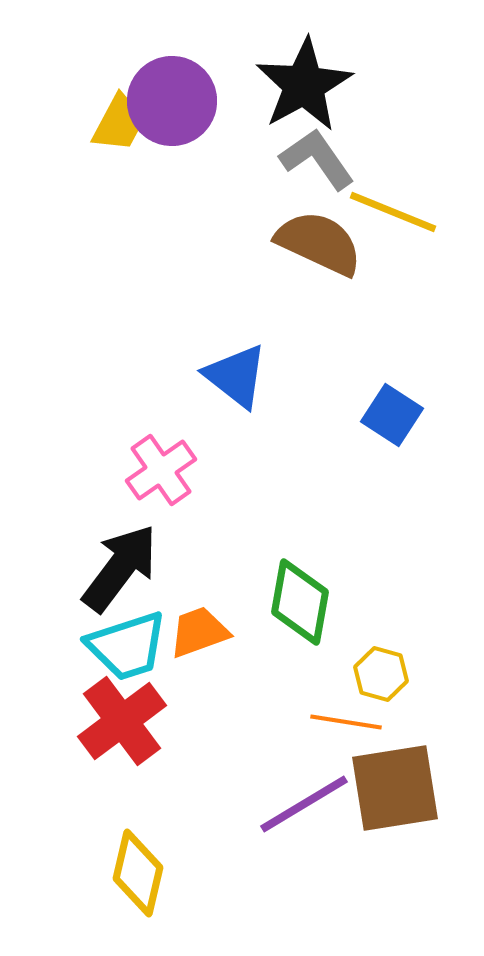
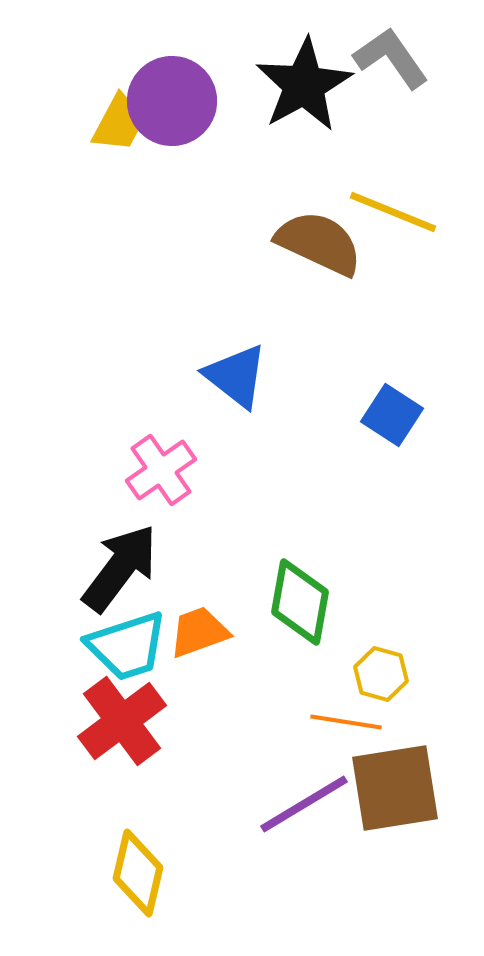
gray L-shape: moved 74 px right, 101 px up
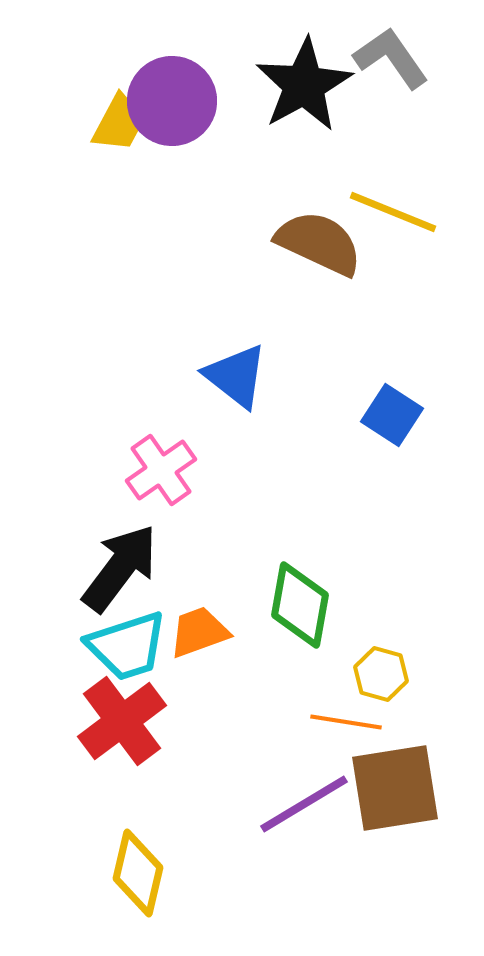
green diamond: moved 3 px down
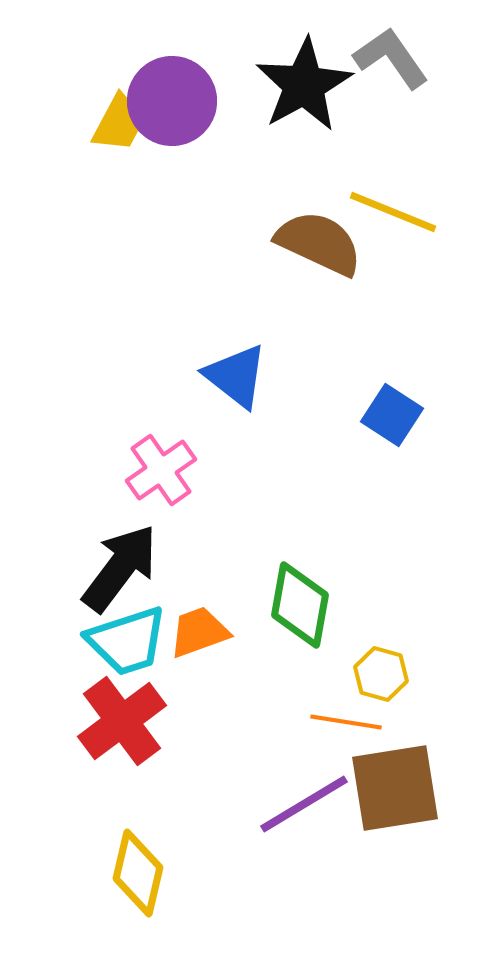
cyan trapezoid: moved 5 px up
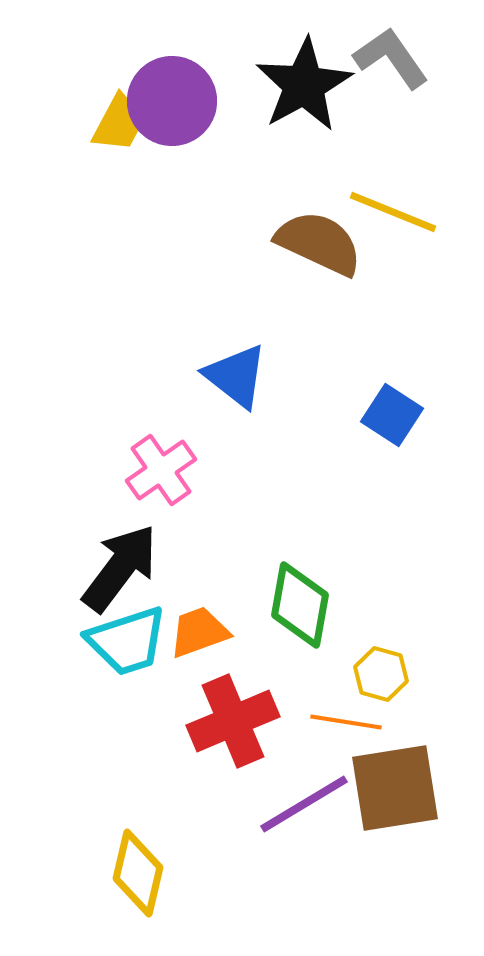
red cross: moved 111 px right; rotated 14 degrees clockwise
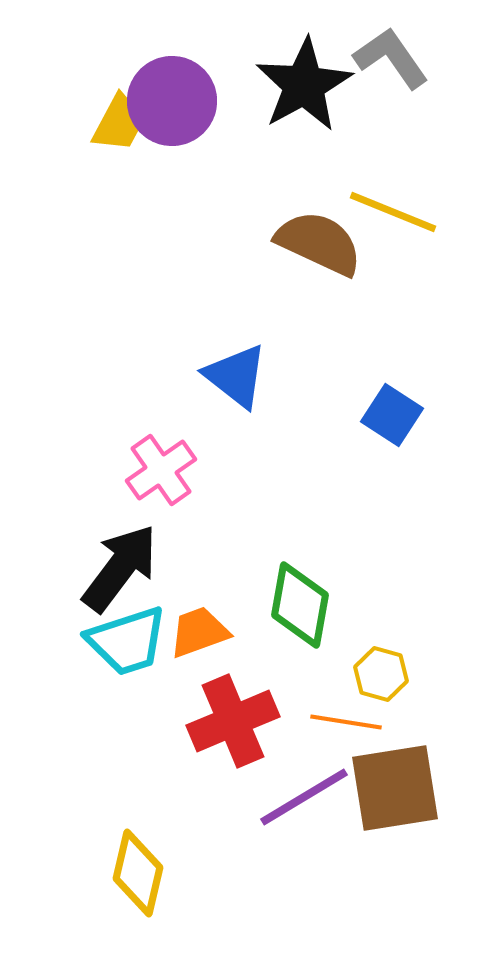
purple line: moved 7 px up
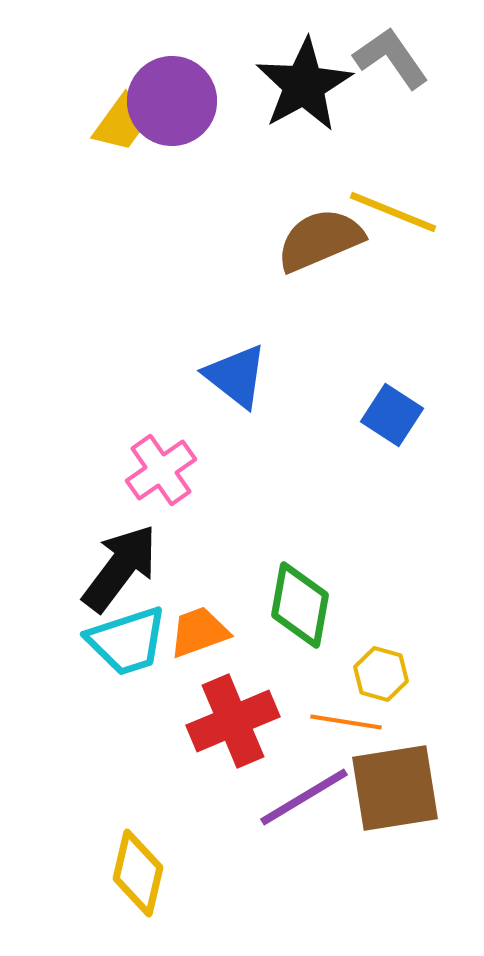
yellow trapezoid: moved 2 px right; rotated 8 degrees clockwise
brown semicircle: moved 1 px right, 3 px up; rotated 48 degrees counterclockwise
